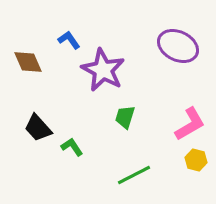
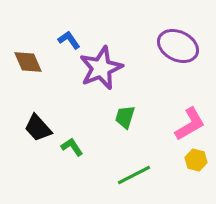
purple star: moved 2 px left, 2 px up; rotated 21 degrees clockwise
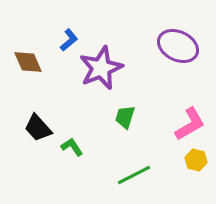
blue L-shape: rotated 85 degrees clockwise
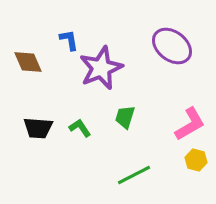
blue L-shape: rotated 60 degrees counterclockwise
purple ellipse: moved 6 px left; rotated 12 degrees clockwise
black trapezoid: rotated 44 degrees counterclockwise
green L-shape: moved 8 px right, 19 px up
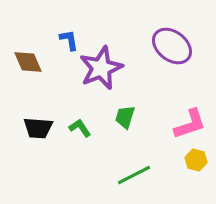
pink L-shape: rotated 12 degrees clockwise
